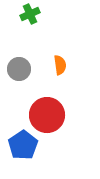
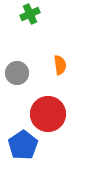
gray circle: moved 2 px left, 4 px down
red circle: moved 1 px right, 1 px up
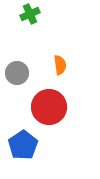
red circle: moved 1 px right, 7 px up
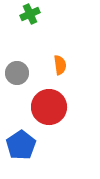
blue pentagon: moved 2 px left
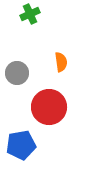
orange semicircle: moved 1 px right, 3 px up
blue pentagon: rotated 24 degrees clockwise
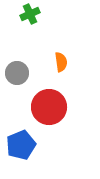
blue pentagon: rotated 12 degrees counterclockwise
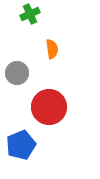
orange semicircle: moved 9 px left, 13 px up
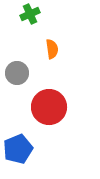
blue pentagon: moved 3 px left, 4 px down
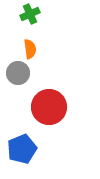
orange semicircle: moved 22 px left
gray circle: moved 1 px right
blue pentagon: moved 4 px right
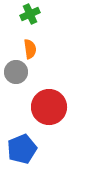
gray circle: moved 2 px left, 1 px up
